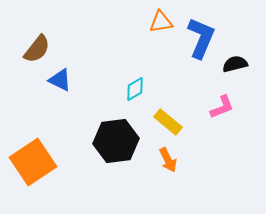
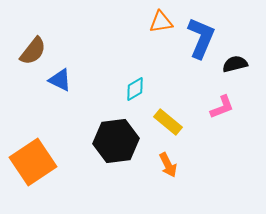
brown semicircle: moved 4 px left, 2 px down
orange arrow: moved 5 px down
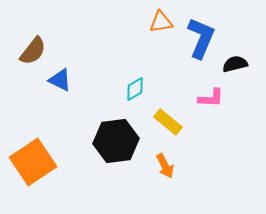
pink L-shape: moved 11 px left, 9 px up; rotated 24 degrees clockwise
orange arrow: moved 3 px left, 1 px down
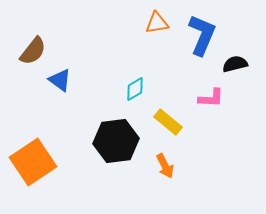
orange triangle: moved 4 px left, 1 px down
blue L-shape: moved 1 px right, 3 px up
blue triangle: rotated 10 degrees clockwise
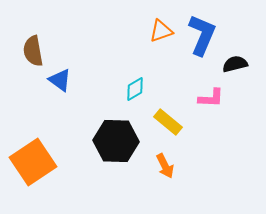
orange triangle: moved 4 px right, 8 px down; rotated 10 degrees counterclockwise
brown semicircle: rotated 132 degrees clockwise
black hexagon: rotated 9 degrees clockwise
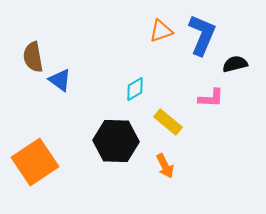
brown semicircle: moved 6 px down
orange square: moved 2 px right
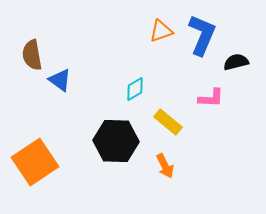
brown semicircle: moved 1 px left, 2 px up
black semicircle: moved 1 px right, 2 px up
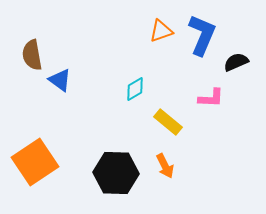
black semicircle: rotated 10 degrees counterclockwise
black hexagon: moved 32 px down
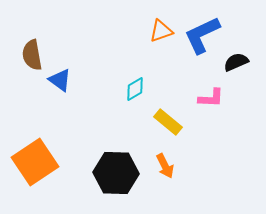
blue L-shape: rotated 138 degrees counterclockwise
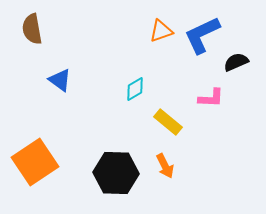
brown semicircle: moved 26 px up
